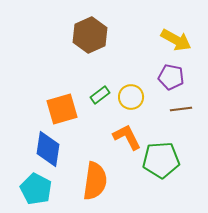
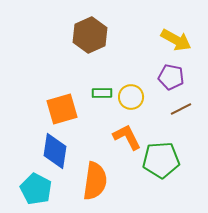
green rectangle: moved 2 px right, 2 px up; rotated 36 degrees clockwise
brown line: rotated 20 degrees counterclockwise
blue diamond: moved 7 px right, 2 px down
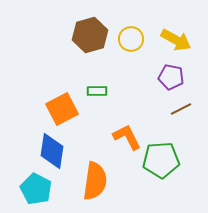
brown hexagon: rotated 8 degrees clockwise
green rectangle: moved 5 px left, 2 px up
yellow circle: moved 58 px up
orange square: rotated 12 degrees counterclockwise
blue diamond: moved 3 px left
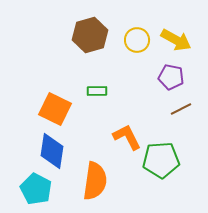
yellow circle: moved 6 px right, 1 px down
orange square: moved 7 px left; rotated 36 degrees counterclockwise
